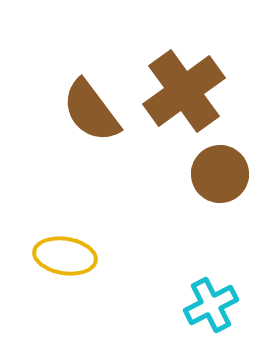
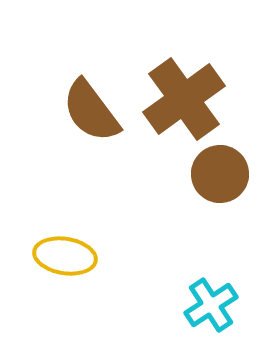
brown cross: moved 8 px down
cyan cross: rotated 6 degrees counterclockwise
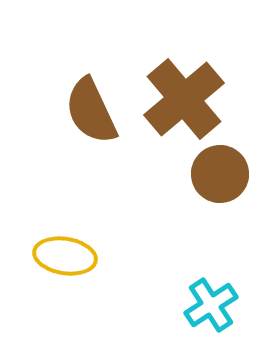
brown cross: rotated 4 degrees counterclockwise
brown semicircle: rotated 12 degrees clockwise
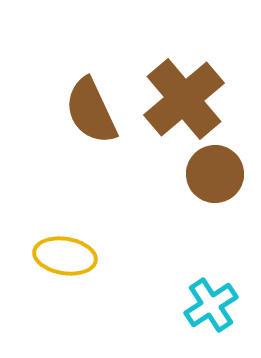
brown circle: moved 5 px left
